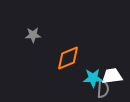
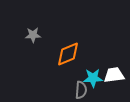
orange diamond: moved 4 px up
white trapezoid: moved 2 px right, 1 px up
gray semicircle: moved 22 px left, 1 px down
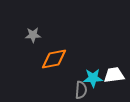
orange diamond: moved 14 px left, 5 px down; rotated 12 degrees clockwise
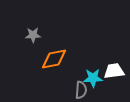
white trapezoid: moved 4 px up
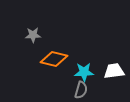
orange diamond: rotated 24 degrees clockwise
cyan star: moved 9 px left, 6 px up
gray semicircle: rotated 12 degrees clockwise
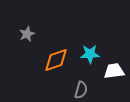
gray star: moved 6 px left, 1 px up; rotated 21 degrees counterclockwise
orange diamond: moved 2 px right, 1 px down; rotated 32 degrees counterclockwise
cyan star: moved 6 px right, 18 px up
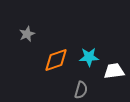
cyan star: moved 1 px left, 3 px down
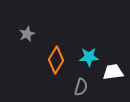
orange diamond: rotated 40 degrees counterclockwise
white trapezoid: moved 1 px left, 1 px down
gray semicircle: moved 3 px up
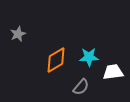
gray star: moved 9 px left
orange diamond: rotated 28 degrees clockwise
gray semicircle: rotated 24 degrees clockwise
